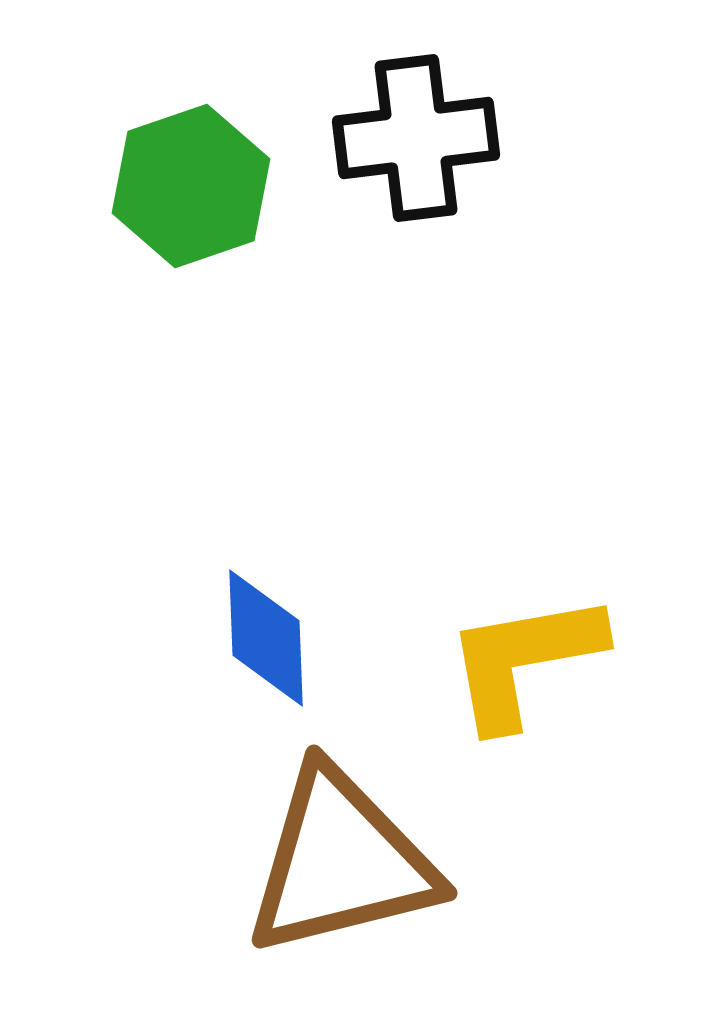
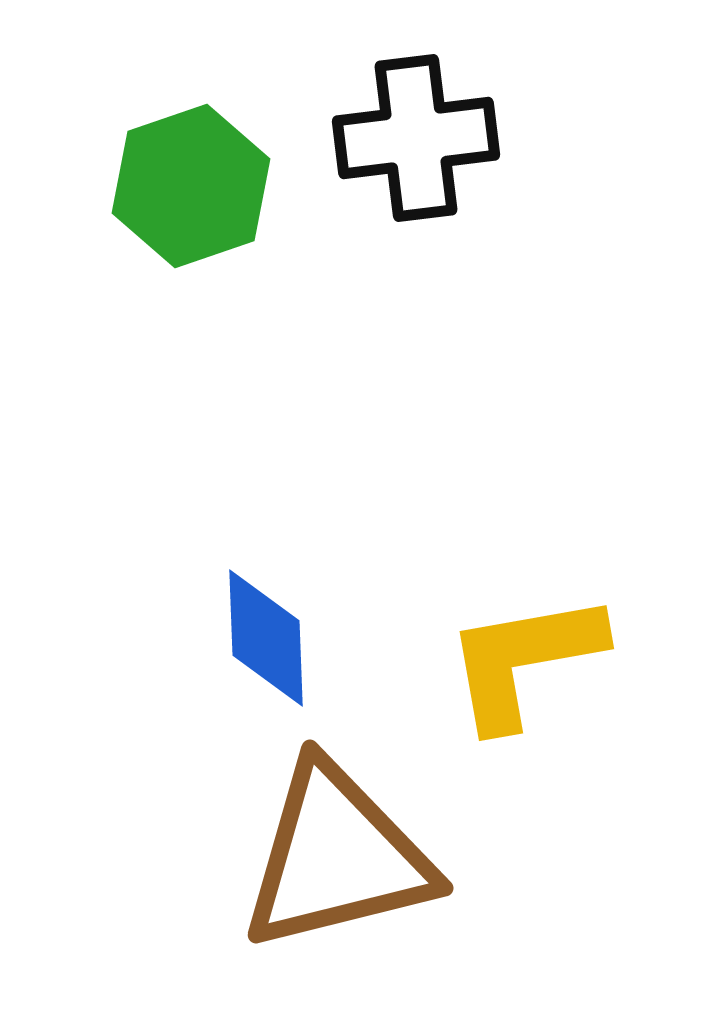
brown triangle: moved 4 px left, 5 px up
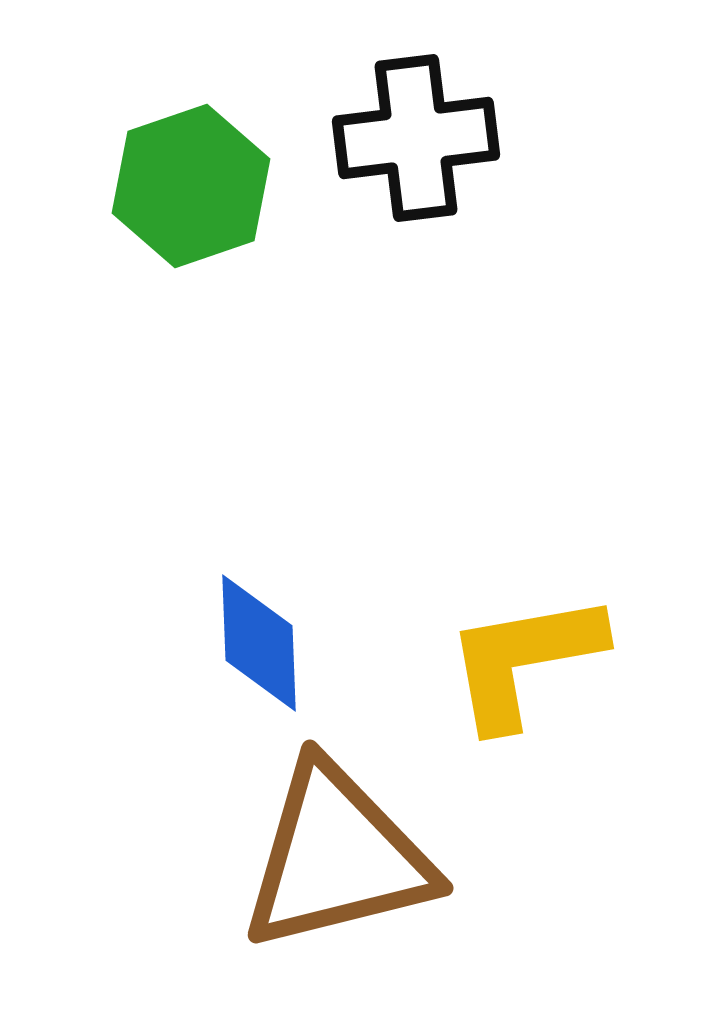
blue diamond: moved 7 px left, 5 px down
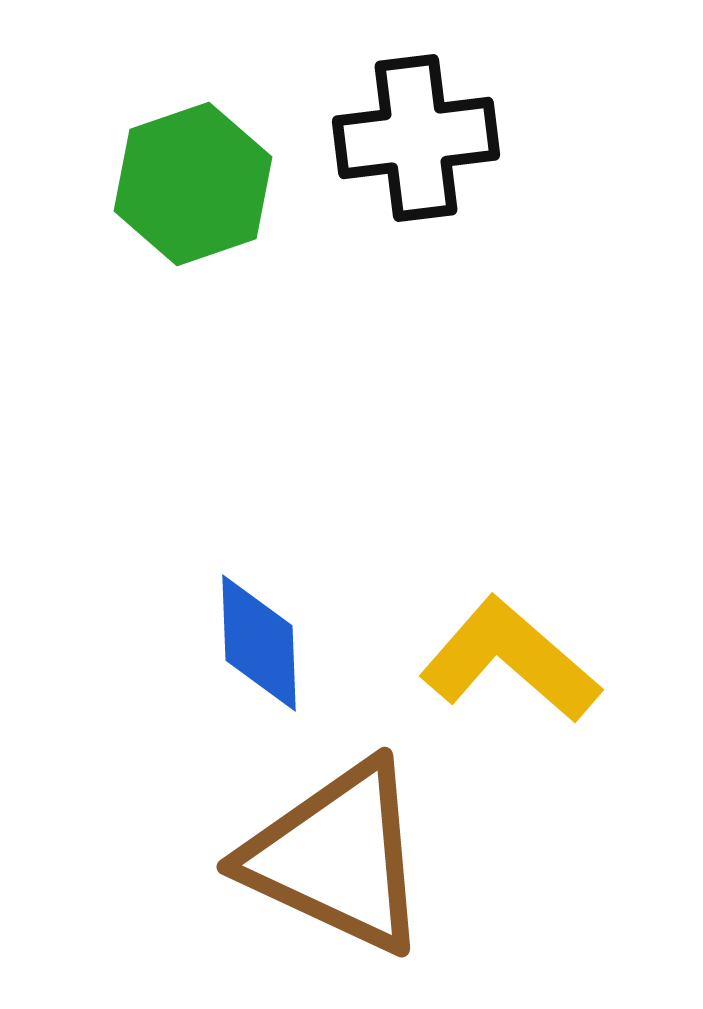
green hexagon: moved 2 px right, 2 px up
yellow L-shape: moved 14 px left; rotated 51 degrees clockwise
brown triangle: rotated 39 degrees clockwise
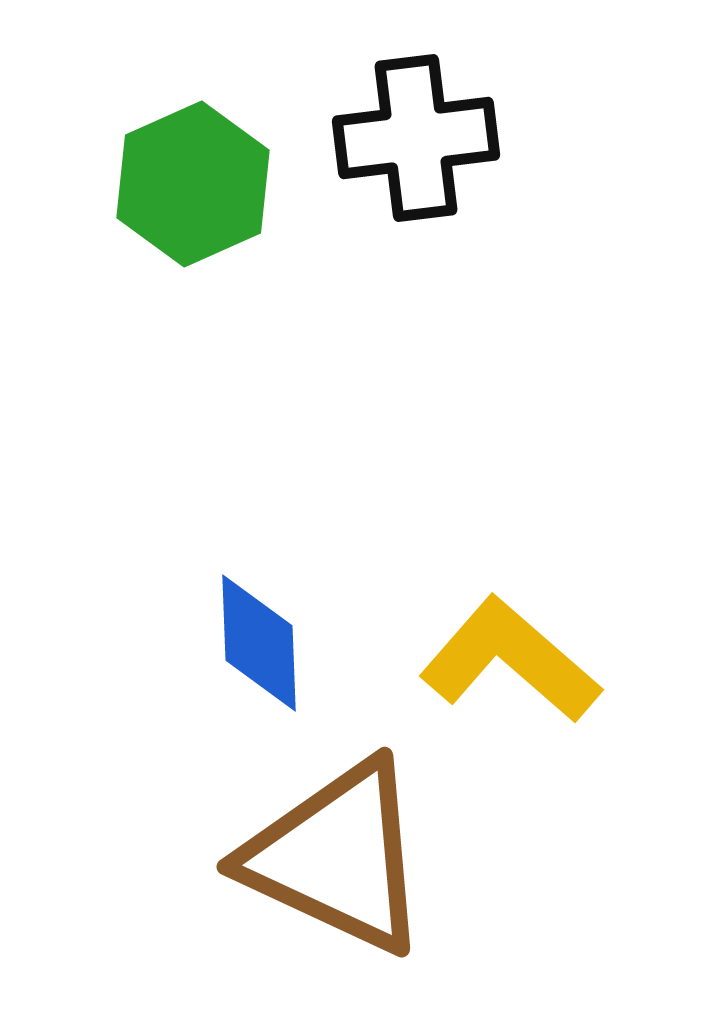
green hexagon: rotated 5 degrees counterclockwise
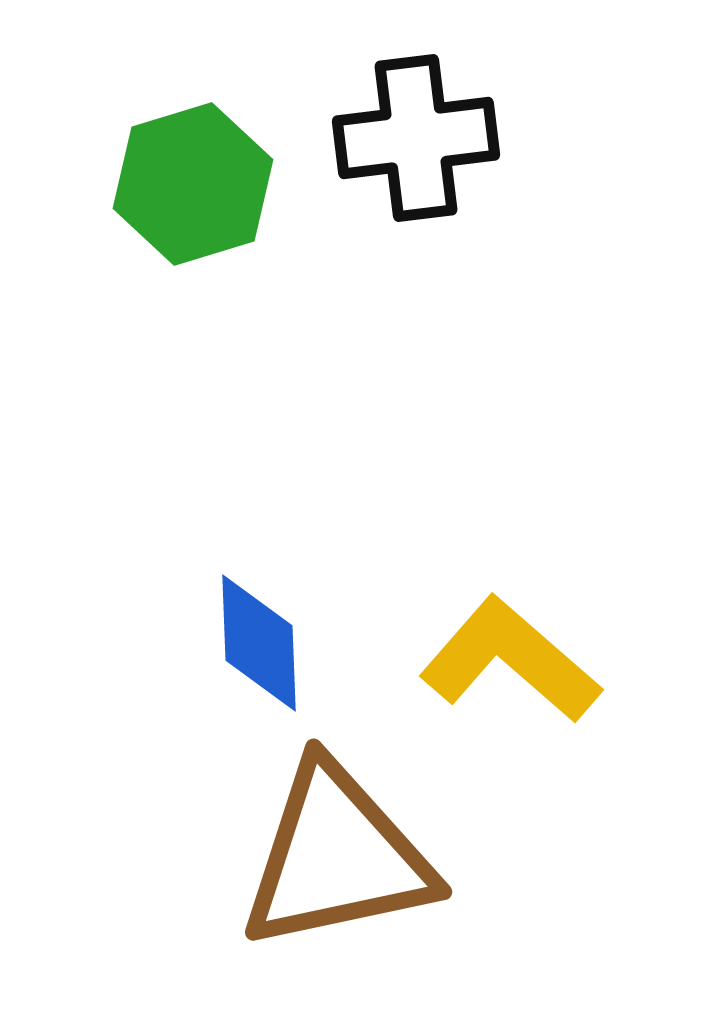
green hexagon: rotated 7 degrees clockwise
brown triangle: rotated 37 degrees counterclockwise
